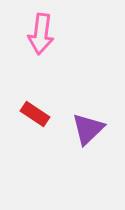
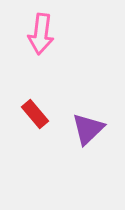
red rectangle: rotated 16 degrees clockwise
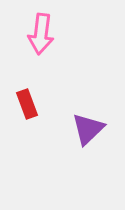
red rectangle: moved 8 px left, 10 px up; rotated 20 degrees clockwise
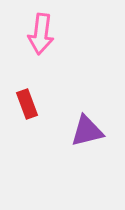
purple triangle: moved 1 px left, 2 px down; rotated 30 degrees clockwise
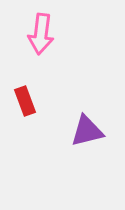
red rectangle: moved 2 px left, 3 px up
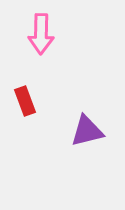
pink arrow: rotated 6 degrees counterclockwise
